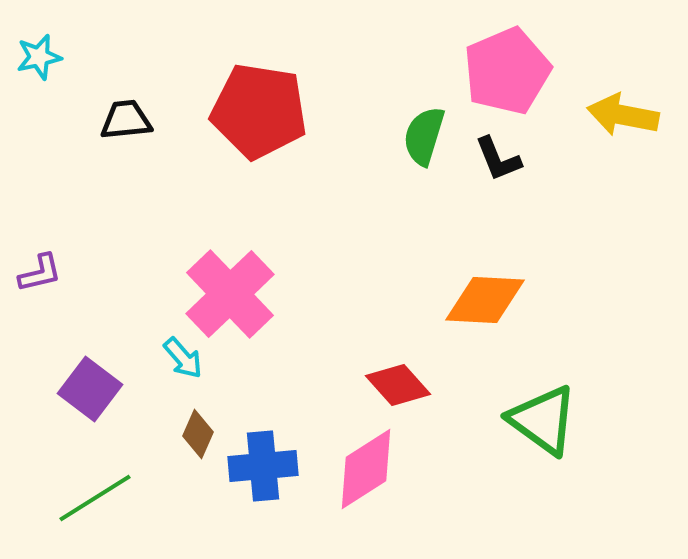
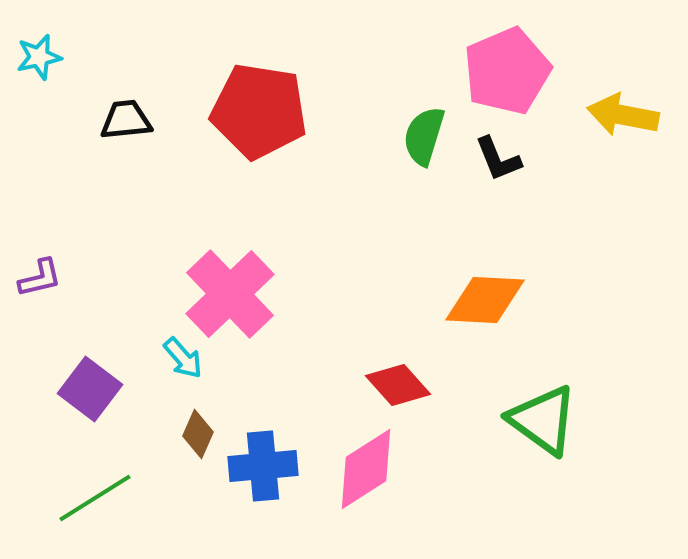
purple L-shape: moved 5 px down
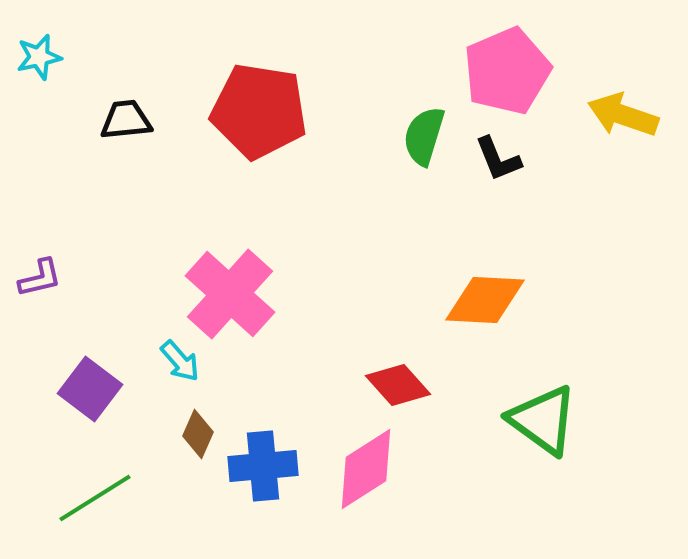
yellow arrow: rotated 8 degrees clockwise
pink cross: rotated 4 degrees counterclockwise
cyan arrow: moved 3 px left, 3 px down
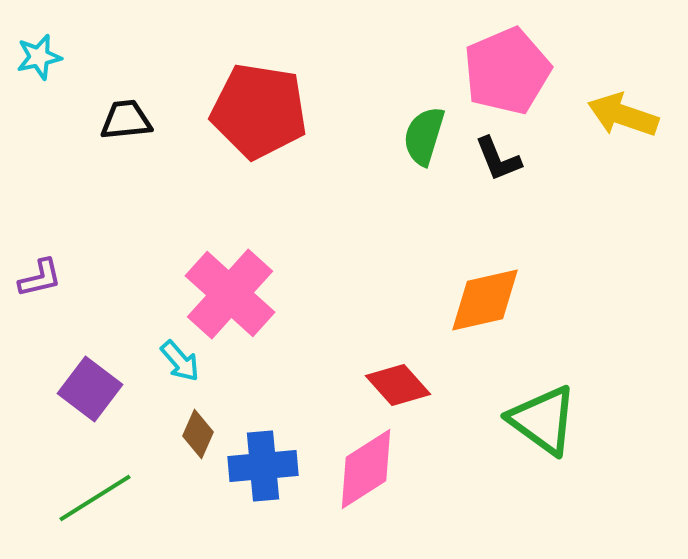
orange diamond: rotated 16 degrees counterclockwise
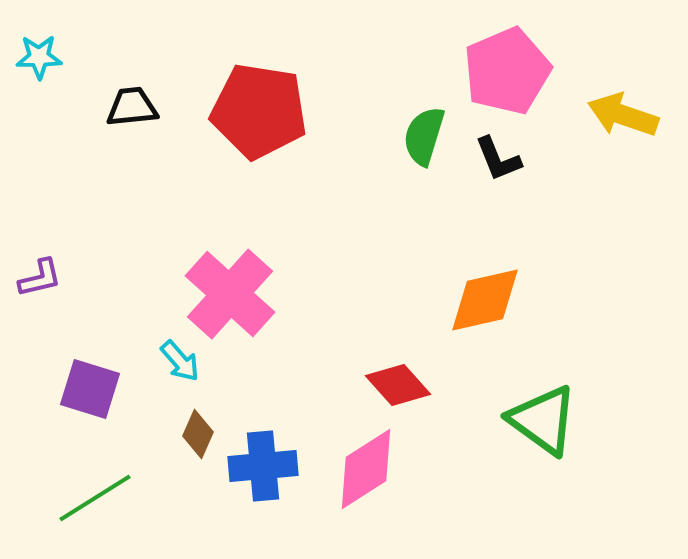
cyan star: rotated 12 degrees clockwise
black trapezoid: moved 6 px right, 13 px up
purple square: rotated 20 degrees counterclockwise
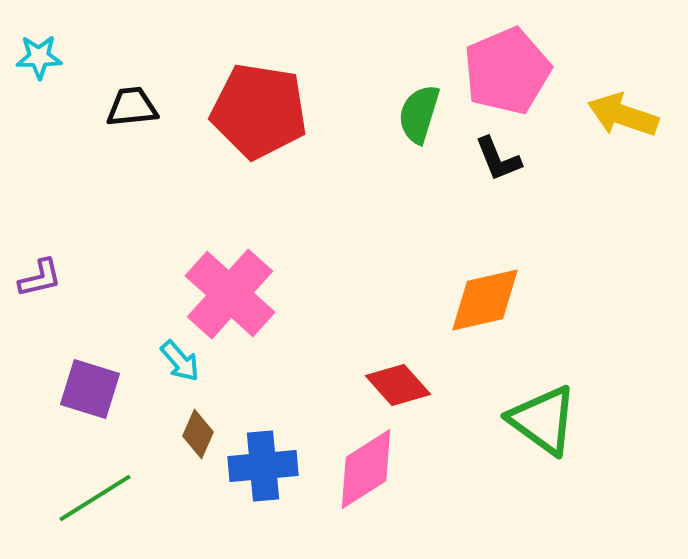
green semicircle: moved 5 px left, 22 px up
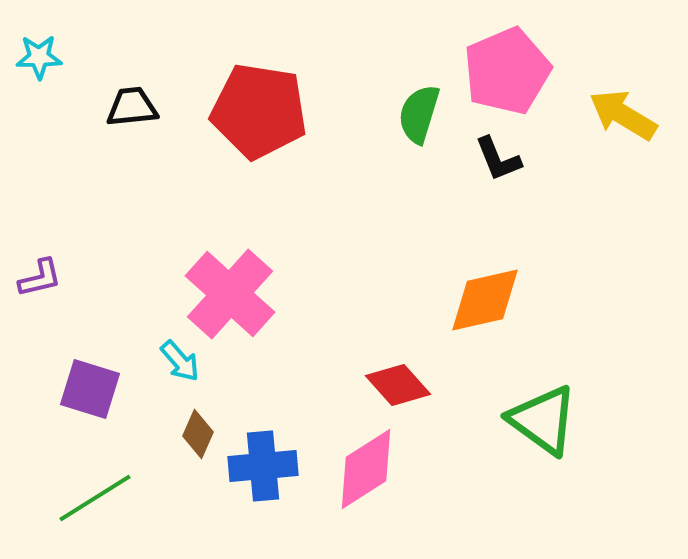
yellow arrow: rotated 12 degrees clockwise
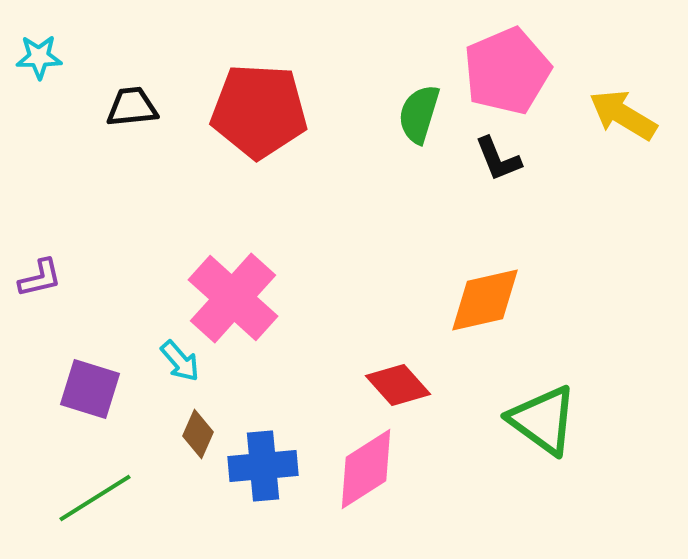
red pentagon: rotated 6 degrees counterclockwise
pink cross: moved 3 px right, 4 px down
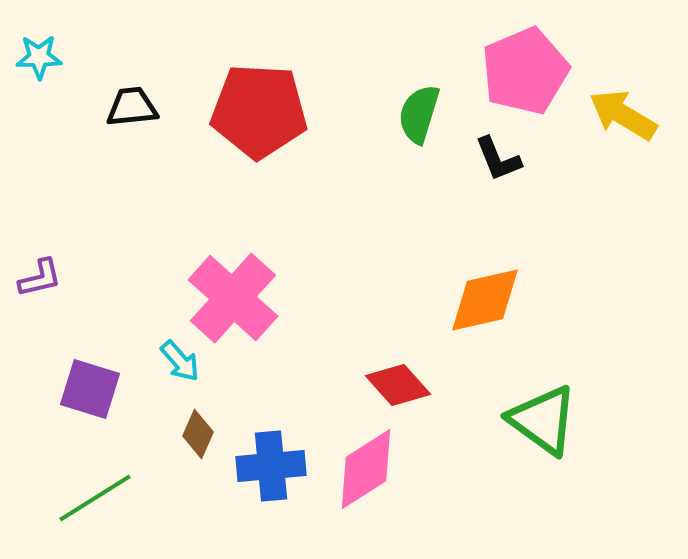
pink pentagon: moved 18 px right
blue cross: moved 8 px right
